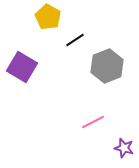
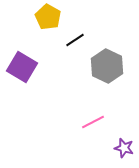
gray hexagon: rotated 12 degrees counterclockwise
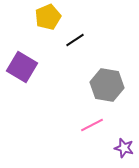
yellow pentagon: rotated 20 degrees clockwise
gray hexagon: moved 19 px down; rotated 16 degrees counterclockwise
pink line: moved 1 px left, 3 px down
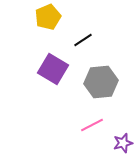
black line: moved 8 px right
purple square: moved 31 px right, 2 px down
gray hexagon: moved 6 px left, 3 px up; rotated 16 degrees counterclockwise
purple star: moved 1 px left, 5 px up; rotated 30 degrees counterclockwise
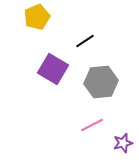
yellow pentagon: moved 11 px left
black line: moved 2 px right, 1 px down
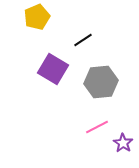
black line: moved 2 px left, 1 px up
pink line: moved 5 px right, 2 px down
purple star: rotated 24 degrees counterclockwise
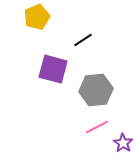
purple square: rotated 16 degrees counterclockwise
gray hexagon: moved 5 px left, 8 px down
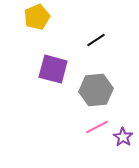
black line: moved 13 px right
purple star: moved 6 px up
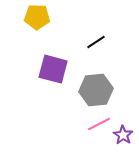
yellow pentagon: rotated 25 degrees clockwise
black line: moved 2 px down
pink line: moved 2 px right, 3 px up
purple star: moved 2 px up
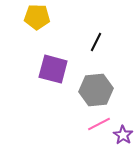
black line: rotated 30 degrees counterclockwise
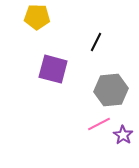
gray hexagon: moved 15 px right
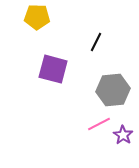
gray hexagon: moved 2 px right
